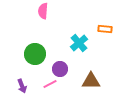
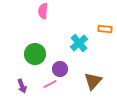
brown triangle: moved 2 px right; rotated 48 degrees counterclockwise
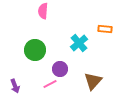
green circle: moved 4 px up
purple arrow: moved 7 px left
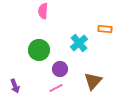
green circle: moved 4 px right
pink line: moved 6 px right, 4 px down
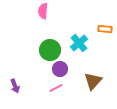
green circle: moved 11 px right
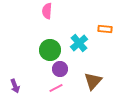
pink semicircle: moved 4 px right
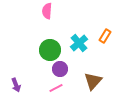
orange rectangle: moved 7 px down; rotated 64 degrees counterclockwise
purple arrow: moved 1 px right, 1 px up
